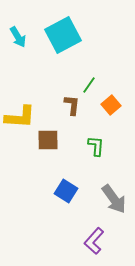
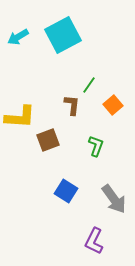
cyan arrow: rotated 90 degrees clockwise
orange square: moved 2 px right
brown square: rotated 20 degrees counterclockwise
green L-shape: rotated 15 degrees clockwise
purple L-shape: rotated 16 degrees counterclockwise
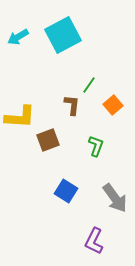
gray arrow: moved 1 px right, 1 px up
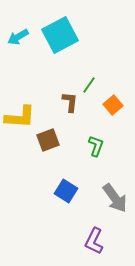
cyan square: moved 3 px left
brown L-shape: moved 2 px left, 3 px up
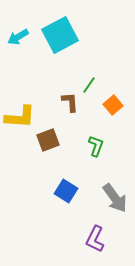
brown L-shape: rotated 10 degrees counterclockwise
purple L-shape: moved 1 px right, 2 px up
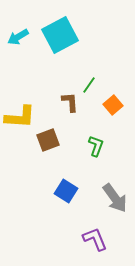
purple L-shape: rotated 132 degrees clockwise
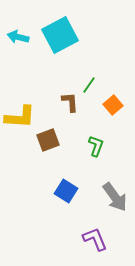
cyan arrow: rotated 45 degrees clockwise
gray arrow: moved 1 px up
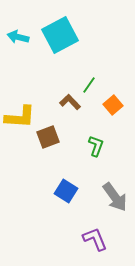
brown L-shape: rotated 40 degrees counterclockwise
brown square: moved 3 px up
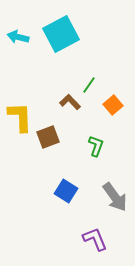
cyan square: moved 1 px right, 1 px up
yellow L-shape: rotated 96 degrees counterclockwise
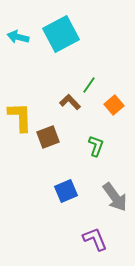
orange square: moved 1 px right
blue square: rotated 35 degrees clockwise
